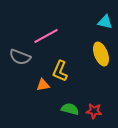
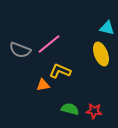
cyan triangle: moved 2 px right, 6 px down
pink line: moved 3 px right, 8 px down; rotated 10 degrees counterclockwise
gray semicircle: moved 7 px up
yellow L-shape: rotated 90 degrees clockwise
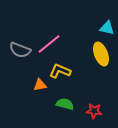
orange triangle: moved 3 px left
green semicircle: moved 5 px left, 5 px up
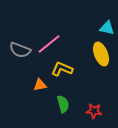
yellow L-shape: moved 2 px right, 2 px up
green semicircle: moved 2 px left; rotated 60 degrees clockwise
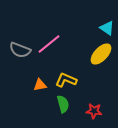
cyan triangle: rotated 21 degrees clockwise
yellow ellipse: rotated 65 degrees clockwise
yellow L-shape: moved 4 px right, 11 px down
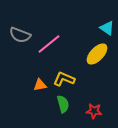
gray semicircle: moved 15 px up
yellow ellipse: moved 4 px left
yellow L-shape: moved 2 px left, 1 px up
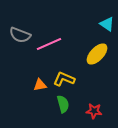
cyan triangle: moved 4 px up
pink line: rotated 15 degrees clockwise
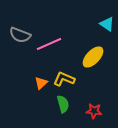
yellow ellipse: moved 4 px left, 3 px down
orange triangle: moved 1 px right, 2 px up; rotated 32 degrees counterclockwise
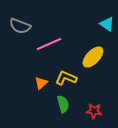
gray semicircle: moved 9 px up
yellow L-shape: moved 2 px right, 1 px up
